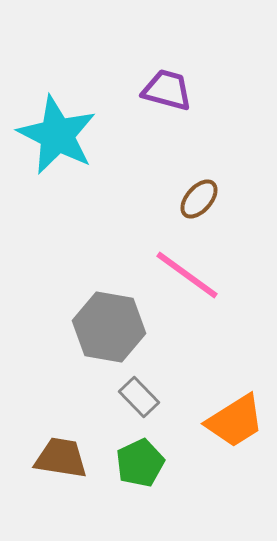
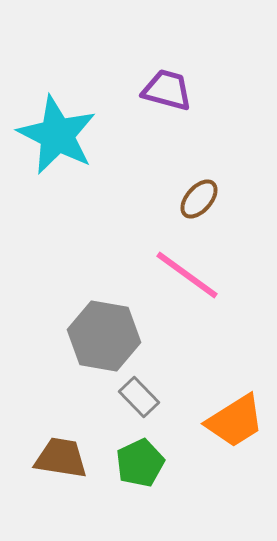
gray hexagon: moved 5 px left, 9 px down
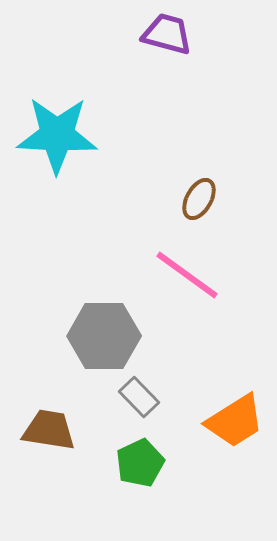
purple trapezoid: moved 56 px up
cyan star: rotated 24 degrees counterclockwise
brown ellipse: rotated 12 degrees counterclockwise
gray hexagon: rotated 10 degrees counterclockwise
brown trapezoid: moved 12 px left, 28 px up
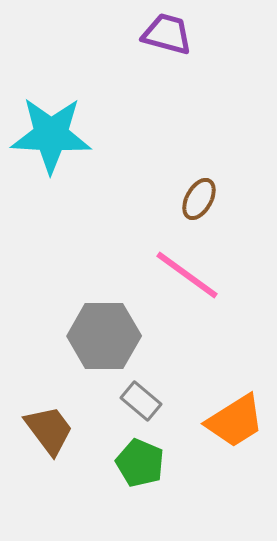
cyan star: moved 6 px left
gray rectangle: moved 2 px right, 4 px down; rotated 6 degrees counterclockwise
brown trapezoid: rotated 44 degrees clockwise
green pentagon: rotated 24 degrees counterclockwise
